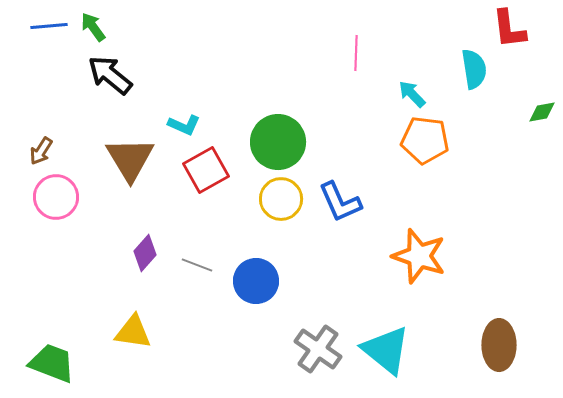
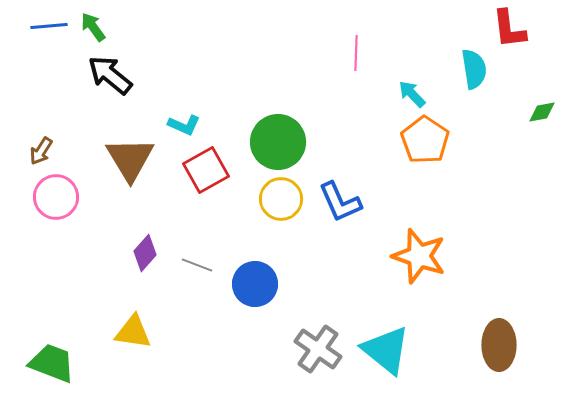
orange pentagon: rotated 27 degrees clockwise
blue circle: moved 1 px left, 3 px down
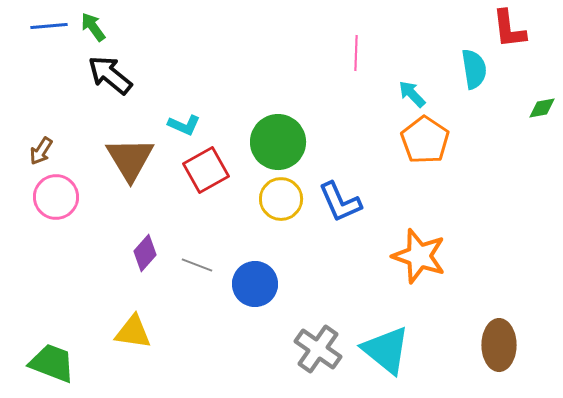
green diamond: moved 4 px up
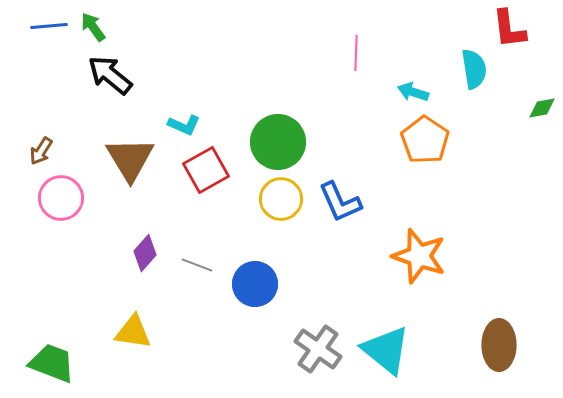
cyan arrow: moved 1 px right, 2 px up; rotated 28 degrees counterclockwise
pink circle: moved 5 px right, 1 px down
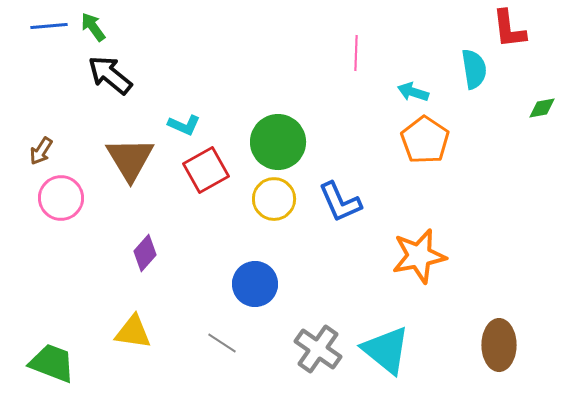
yellow circle: moved 7 px left
orange star: rotated 30 degrees counterclockwise
gray line: moved 25 px right, 78 px down; rotated 12 degrees clockwise
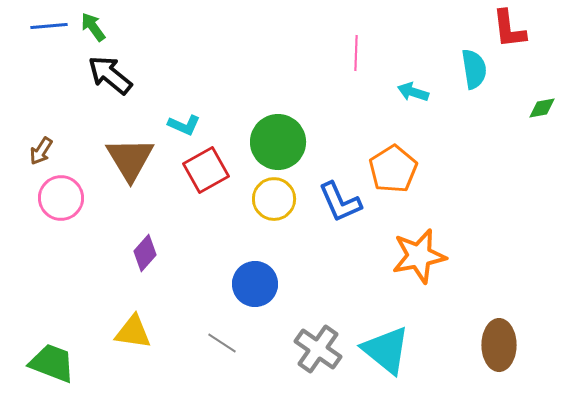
orange pentagon: moved 32 px left, 29 px down; rotated 6 degrees clockwise
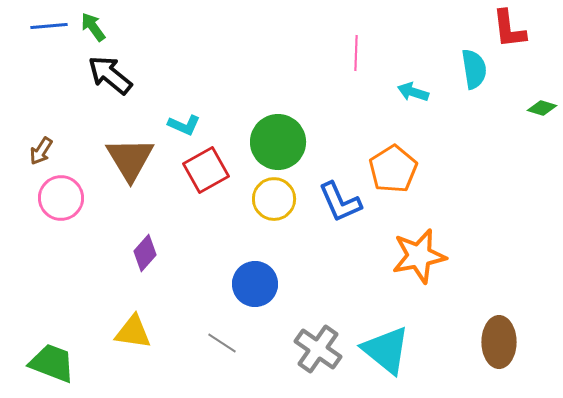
green diamond: rotated 28 degrees clockwise
brown ellipse: moved 3 px up
